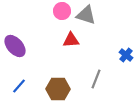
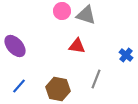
red triangle: moved 6 px right, 6 px down; rotated 12 degrees clockwise
brown hexagon: rotated 10 degrees clockwise
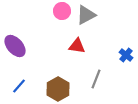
gray triangle: rotated 45 degrees counterclockwise
brown hexagon: rotated 20 degrees clockwise
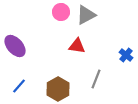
pink circle: moved 1 px left, 1 px down
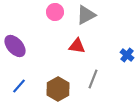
pink circle: moved 6 px left
blue cross: moved 1 px right
gray line: moved 3 px left
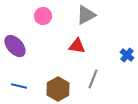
pink circle: moved 12 px left, 4 px down
blue line: rotated 63 degrees clockwise
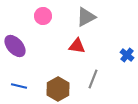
gray triangle: moved 2 px down
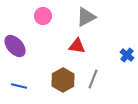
brown hexagon: moved 5 px right, 9 px up
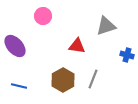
gray triangle: moved 20 px right, 9 px down; rotated 10 degrees clockwise
blue cross: rotated 24 degrees counterclockwise
